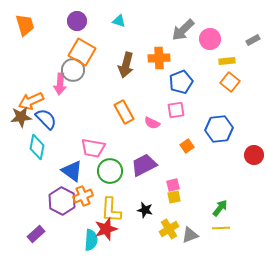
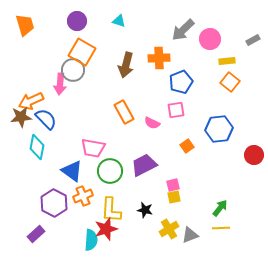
purple hexagon at (62, 201): moved 8 px left, 2 px down
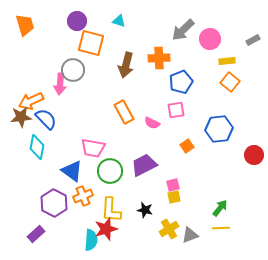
orange square at (82, 52): moved 9 px right, 9 px up; rotated 16 degrees counterclockwise
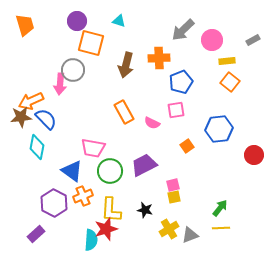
pink circle at (210, 39): moved 2 px right, 1 px down
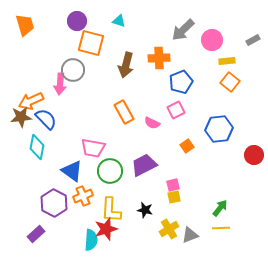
pink square at (176, 110): rotated 18 degrees counterclockwise
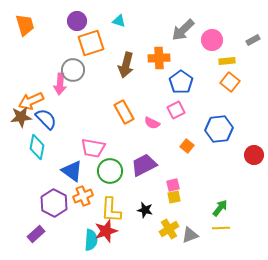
orange square at (91, 43): rotated 32 degrees counterclockwise
blue pentagon at (181, 82): rotated 15 degrees counterclockwise
orange square at (187, 146): rotated 16 degrees counterclockwise
red star at (106, 229): moved 2 px down
